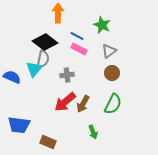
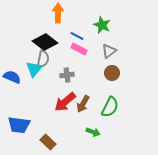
green semicircle: moved 3 px left, 3 px down
green arrow: rotated 48 degrees counterclockwise
brown rectangle: rotated 21 degrees clockwise
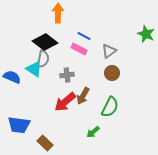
green star: moved 44 px right, 9 px down
blue line: moved 7 px right
cyan triangle: rotated 36 degrees counterclockwise
brown arrow: moved 8 px up
green arrow: rotated 120 degrees clockwise
brown rectangle: moved 3 px left, 1 px down
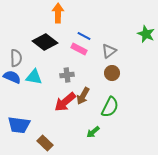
gray semicircle: moved 27 px left, 1 px up; rotated 12 degrees counterclockwise
cyan triangle: moved 8 px down; rotated 24 degrees counterclockwise
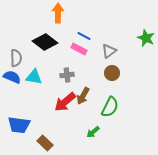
green star: moved 4 px down
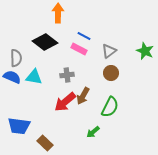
green star: moved 1 px left, 13 px down
brown circle: moved 1 px left
blue trapezoid: moved 1 px down
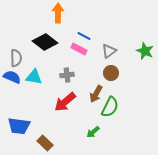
brown arrow: moved 13 px right, 2 px up
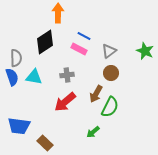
black diamond: rotated 70 degrees counterclockwise
blue semicircle: rotated 48 degrees clockwise
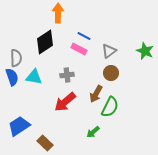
blue trapezoid: rotated 140 degrees clockwise
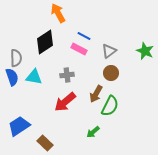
orange arrow: rotated 30 degrees counterclockwise
green semicircle: moved 1 px up
